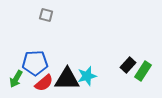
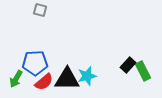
gray square: moved 6 px left, 5 px up
green rectangle: rotated 60 degrees counterclockwise
red semicircle: moved 1 px up
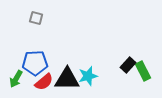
gray square: moved 4 px left, 8 px down
cyan star: moved 1 px right
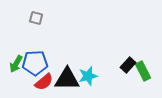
green arrow: moved 15 px up
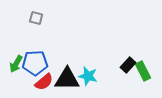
cyan star: rotated 30 degrees clockwise
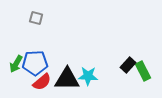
cyan star: rotated 12 degrees counterclockwise
red semicircle: moved 2 px left
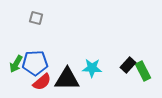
cyan star: moved 4 px right, 8 px up
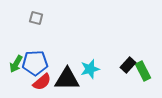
cyan star: moved 2 px left, 1 px down; rotated 18 degrees counterclockwise
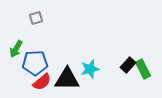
gray square: rotated 32 degrees counterclockwise
green arrow: moved 15 px up
green rectangle: moved 2 px up
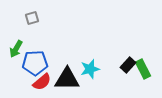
gray square: moved 4 px left
